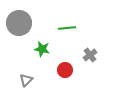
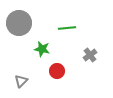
red circle: moved 8 px left, 1 px down
gray triangle: moved 5 px left, 1 px down
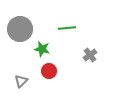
gray circle: moved 1 px right, 6 px down
red circle: moved 8 px left
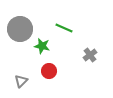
green line: moved 3 px left; rotated 30 degrees clockwise
green star: moved 3 px up
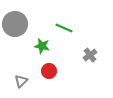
gray circle: moved 5 px left, 5 px up
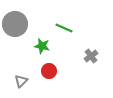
gray cross: moved 1 px right, 1 px down
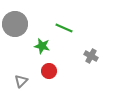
gray cross: rotated 24 degrees counterclockwise
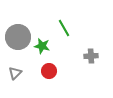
gray circle: moved 3 px right, 13 px down
green line: rotated 36 degrees clockwise
gray cross: rotated 32 degrees counterclockwise
gray triangle: moved 6 px left, 8 px up
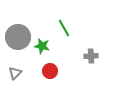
red circle: moved 1 px right
